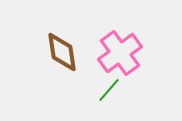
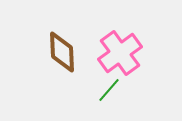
brown diamond: rotated 6 degrees clockwise
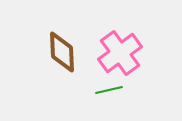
green line: rotated 36 degrees clockwise
